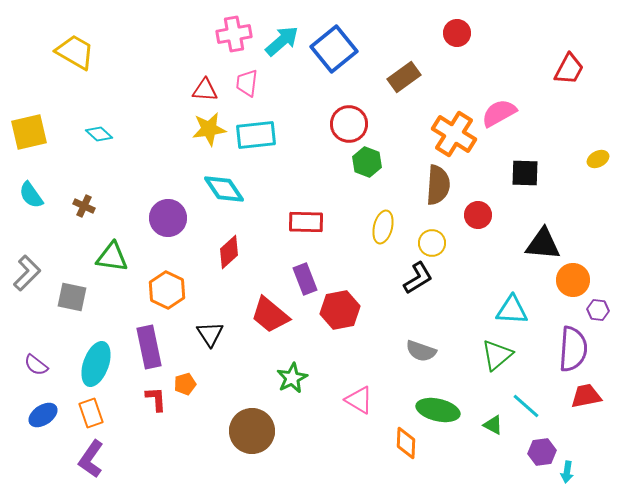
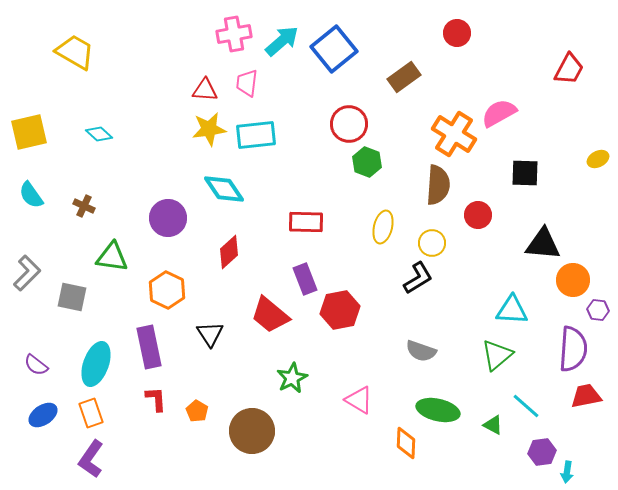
orange pentagon at (185, 384): moved 12 px right, 27 px down; rotated 25 degrees counterclockwise
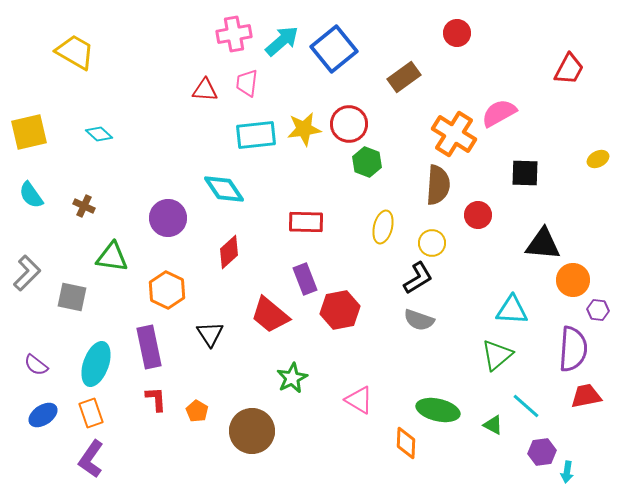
yellow star at (209, 129): moved 95 px right
gray semicircle at (421, 351): moved 2 px left, 31 px up
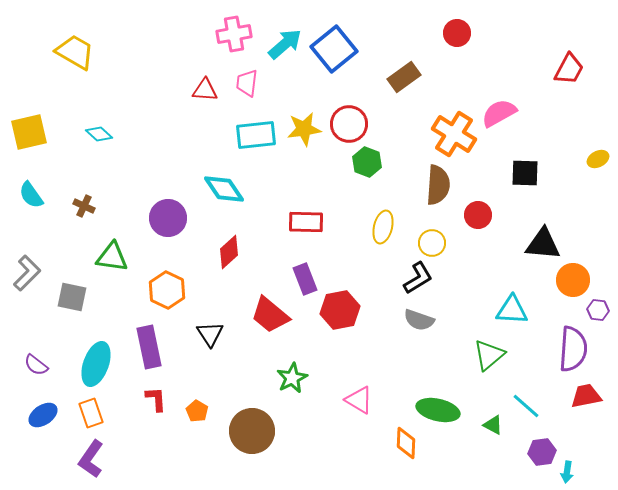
cyan arrow at (282, 41): moved 3 px right, 3 px down
green triangle at (497, 355): moved 8 px left
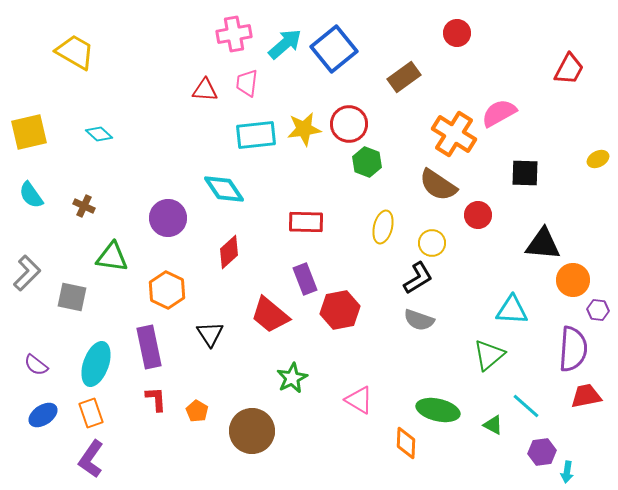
brown semicircle at (438, 185): rotated 120 degrees clockwise
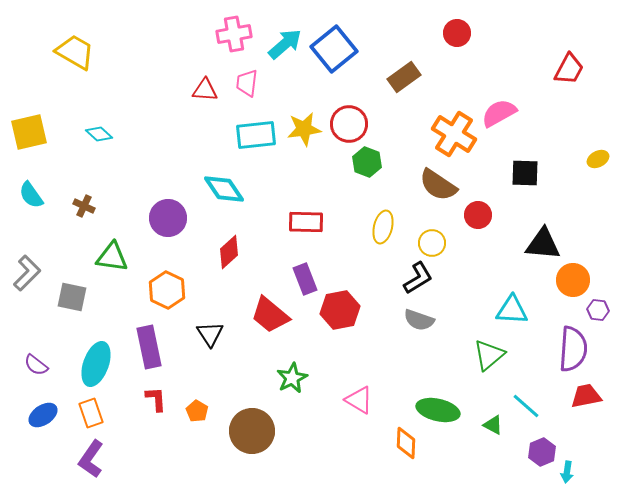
purple hexagon at (542, 452): rotated 16 degrees counterclockwise
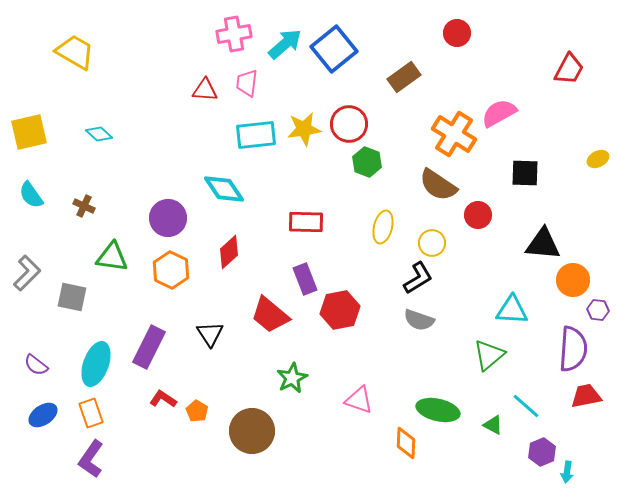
orange hexagon at (167, 290): moved 4 px right, 20 px up
purple rectangle at (149, 347): rotated 39 degrees clockwise
red L-shape at (156, 399): moved 7 px right; rotated 52 degrees counterclockwise
pink triangle at (359, 400): rotated 12 degrees counterclockwise
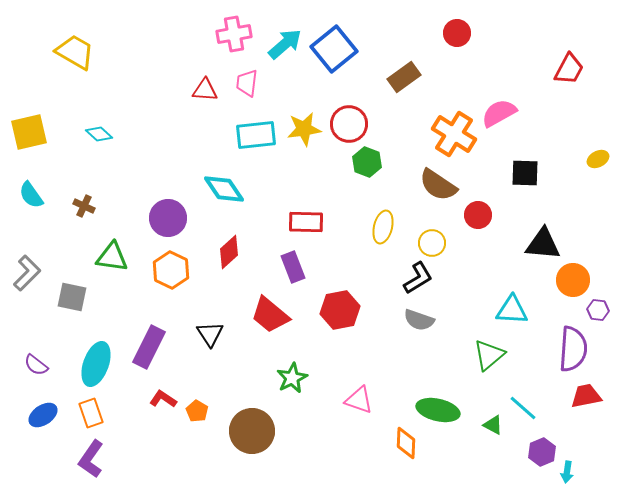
purple rectangle at (305, 279): moved 12 px left, 12 px up
cyan line at (526, 406): moved 3 px left, 2 px down
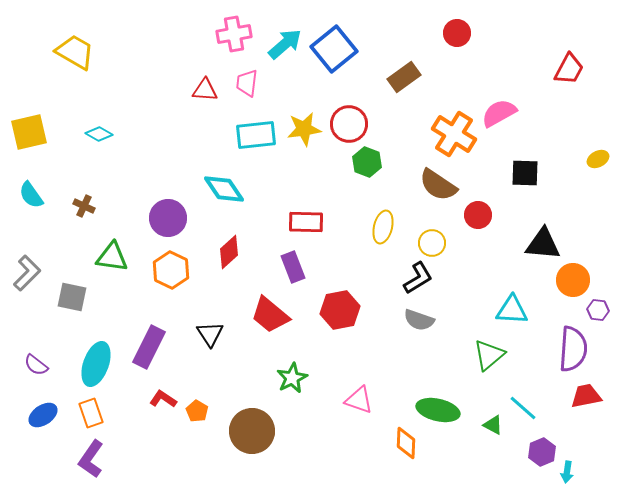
cyan diamond at (99, 134): rotated 12 degrees counterclockwise
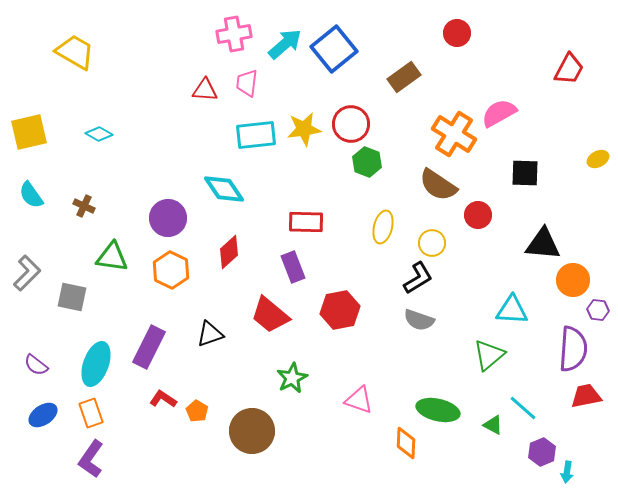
red circle at (349, 124): moved 2 px right
black triangle at (210, 334): rotated 44 degrees clockwise
